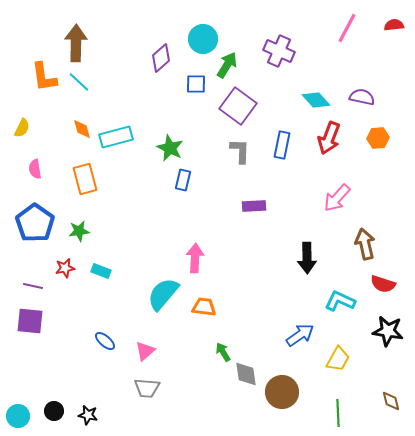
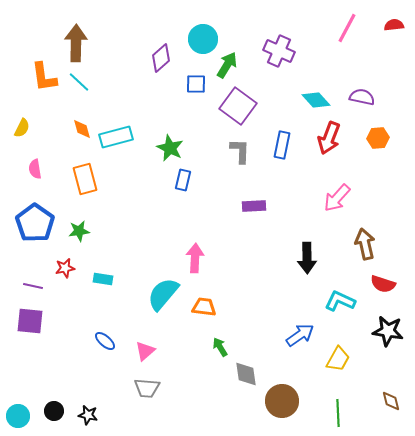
cyan rectangle at (101, 271): moved 2 px right, 8 px down; rotated 12 degrees counterclockwise
green arrow at (223, 352): moved 3 px left, 5 px up
brown circle at (282, 392): moved 9 px down
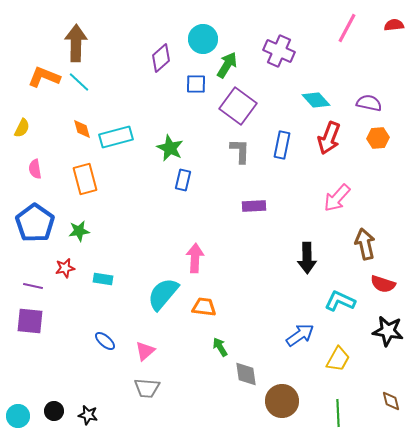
orange L-shape at (44, 77): rotated 120 degrees clockwise
purple semicircle at (362, 97): moved 7 px right, 6 px down
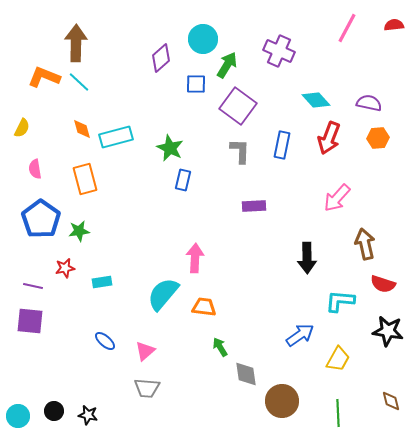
blue pentagon at (35, 223): moved 6 px right, 4 px up
cyan rectangle at (103, 279): moved 1 px left, 3 px down; rotated 18 degrees counterclockwise
cyan L-shape at (340, 301): rotated 20 degrees counterclockwise
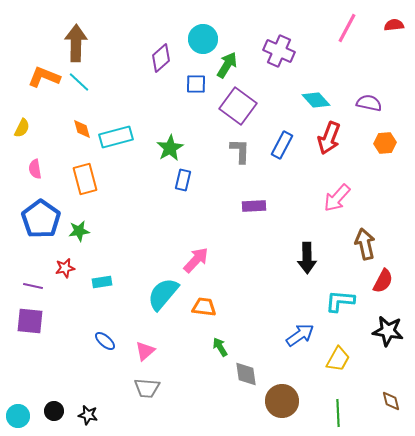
orange hexagon at (378, 138): moved 7 px right, 5 px down
blue rectangle at (282, 145): rotated 16 degrees clockwise
green star at (170, 148): rotated 16 degrees clockwise
pink arrow at (195, 258): moved 1 px right, 2 px down; rotated 40 degrees clockwise
red semicircle at (383, 284): moved 3 px up; rotated 80 degrees counterclockwise
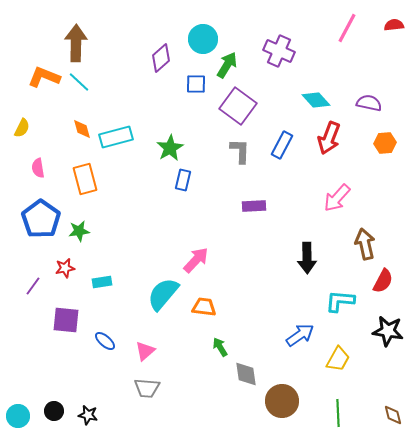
pink semicircle at (35, 169): moved 3 px right, 1 px up
purple line at (33, 286): rotated 66 degrees counterclockwise
purple square at (30, 321): moved 36 px right, 1 px up
brown diamond at (391, 401): moved 2 px right, 14 px down
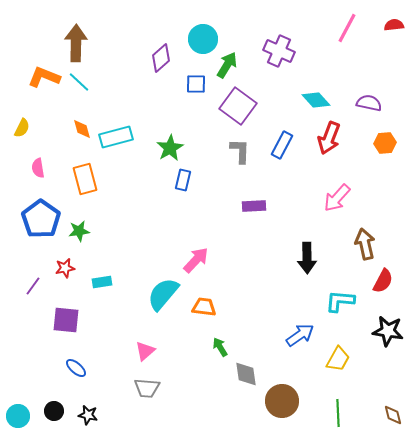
blue ellipse at (105, 341): moved 29 px left, 27 px down
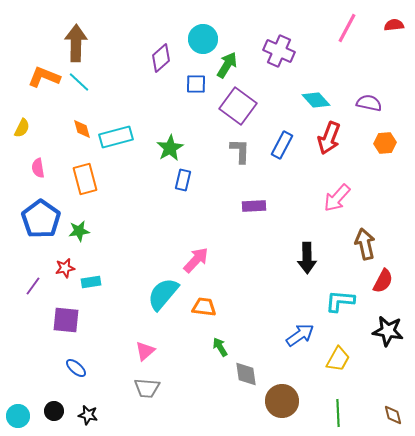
cyan rectangle at (102, 282): moved 11 px left
